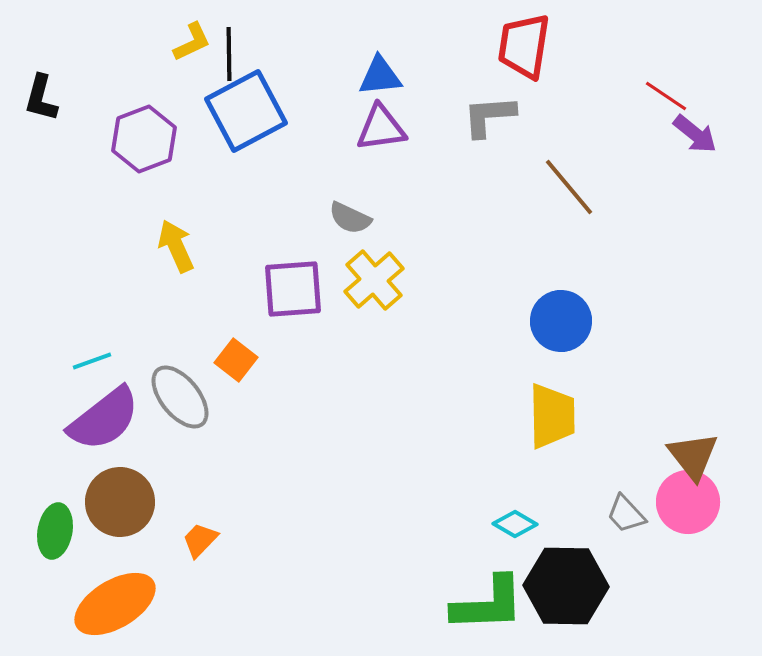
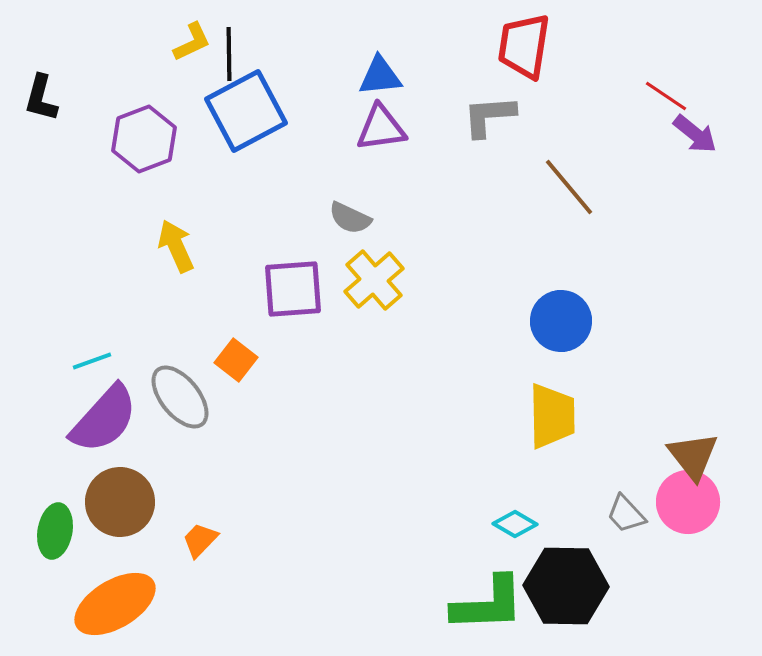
purple semicircle: rotated 10 degrees counterclockwise
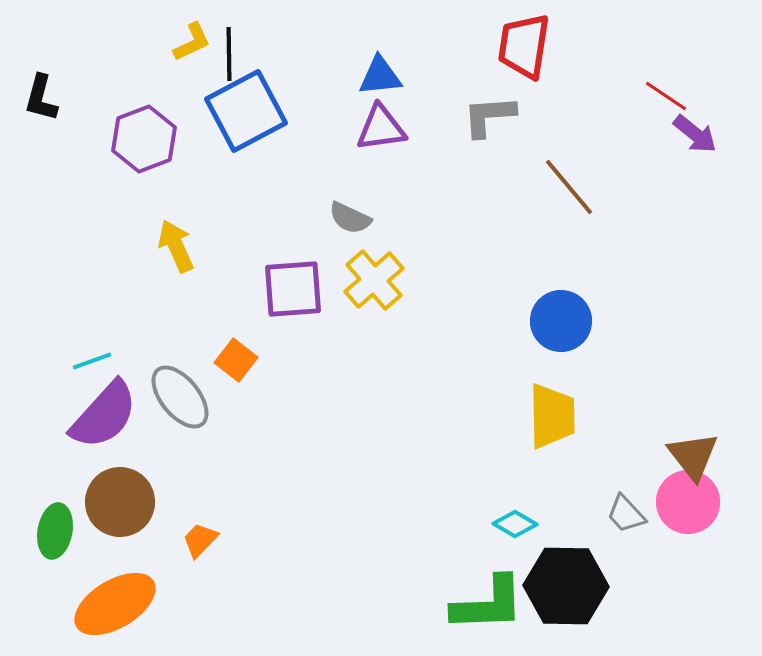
purple semicircle: moved 4 px up
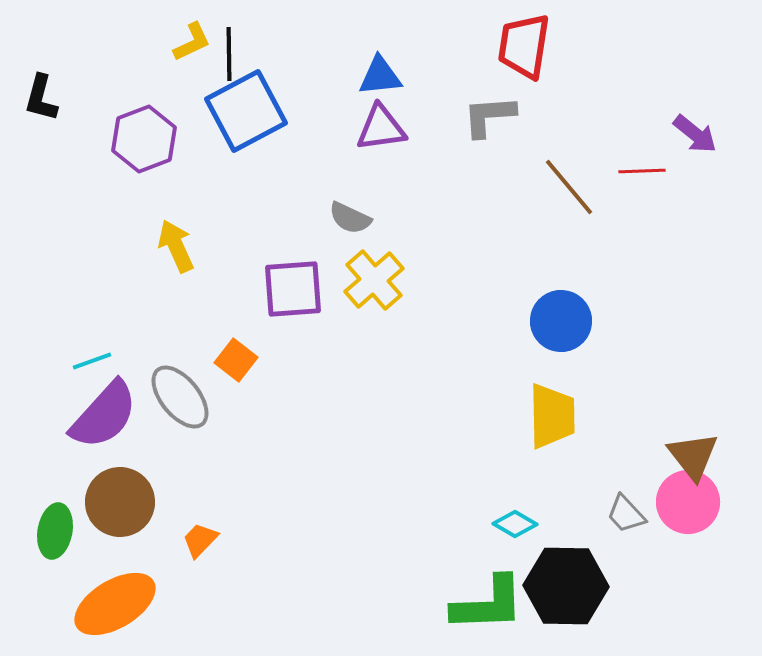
red line: moved 24 px left, 75 px down; rotated 36 degrees counterclockwise
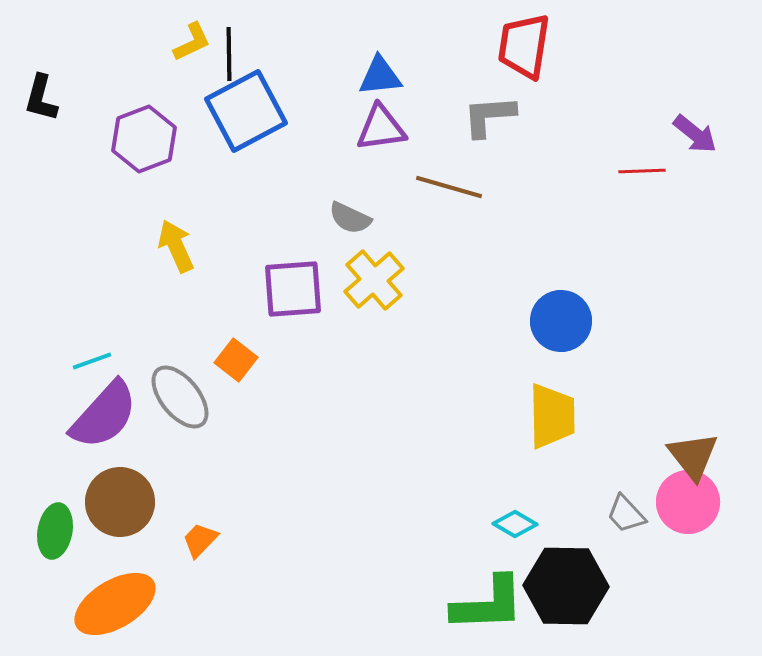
brown line: moved 120 px left; rotated 34 degrees counterclockwise
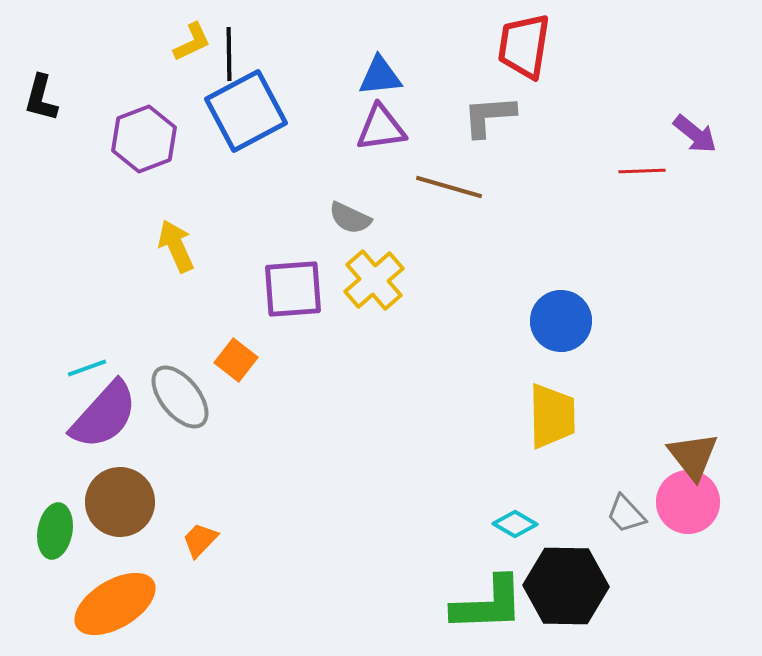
cyan line: moved 5 px left, 7 px down
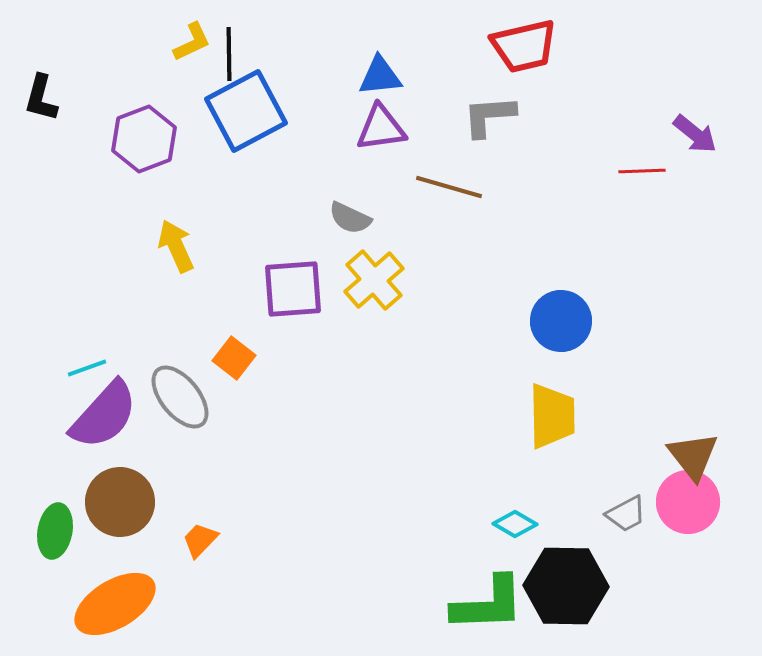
red trapezoid: rotated 112 degrees counterclockwise
orange square: moved 2 px left, 2 px up
gray trapezoid: rotated 75 degrees counterclockwise
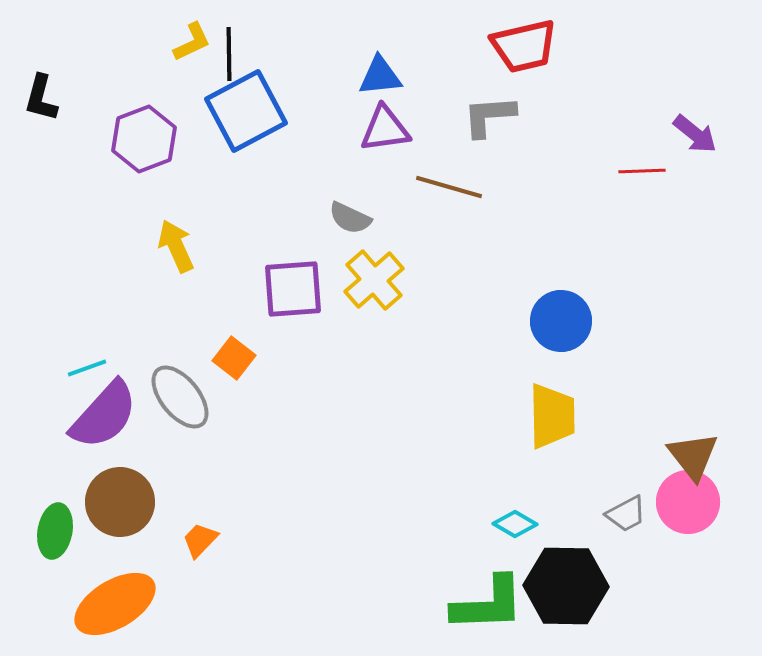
purple triangle: moved 4 px right, 1 px down
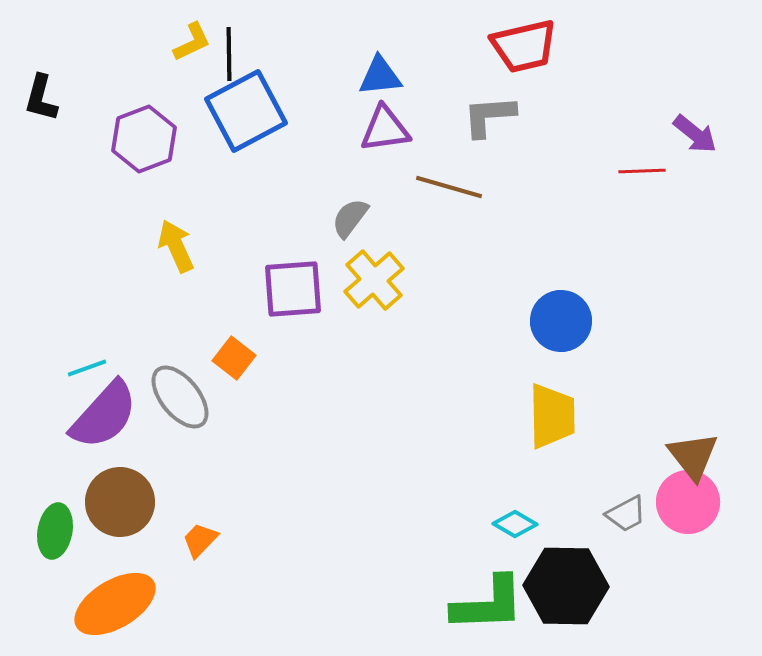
gray semicircle: rotated 102 degrees clockwise
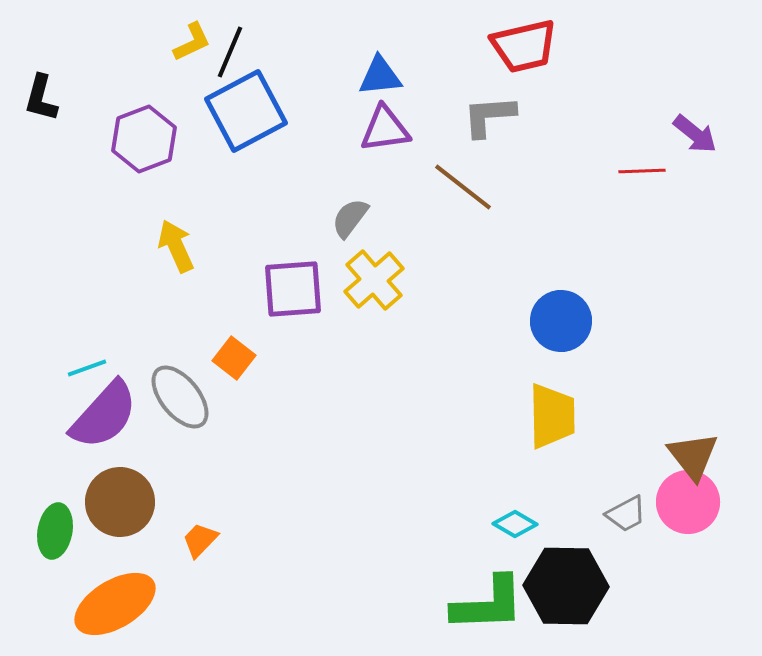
black line: moved 1 px right, 2 px up; rotated 24 degrees clockwise
brown line: moved 14 px right; rotated 22 degrees clockwise
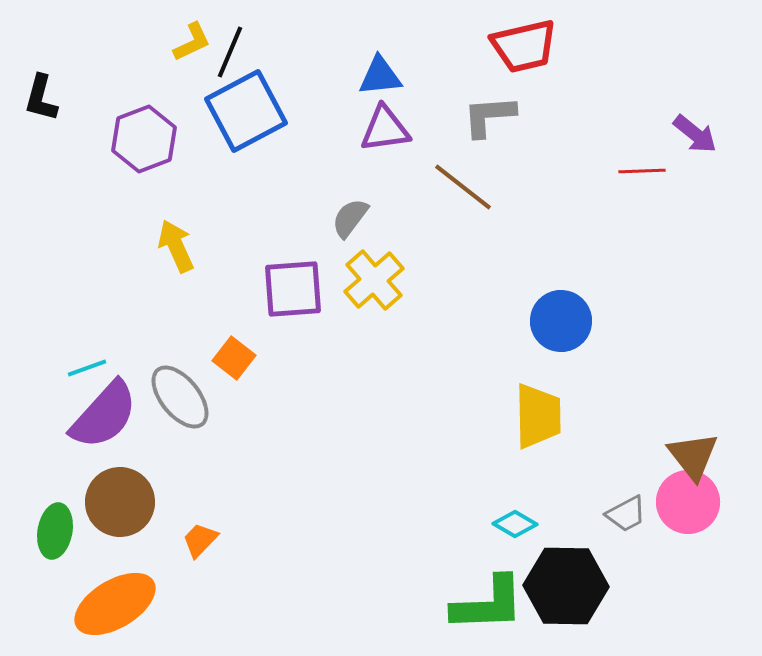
yellow trapezoid: moved 14 px left
